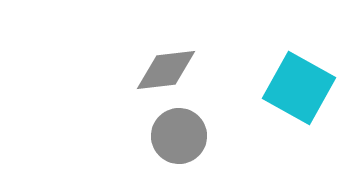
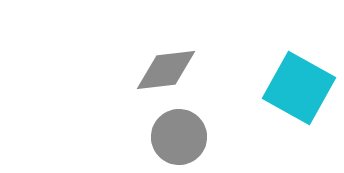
gray circle: moved 1 px down
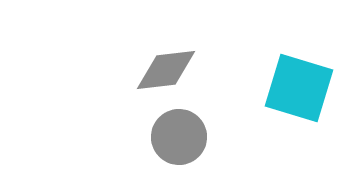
cyan square: rotated 12 degrees counterclockwise
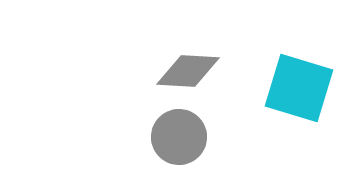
gray diamond: moved 22 px right, 1 px down; rotated 10 degrees clockwise
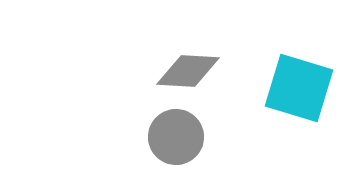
gray circle: moved 3 px left
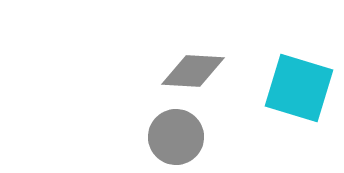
gray diamond: moved 5 px right
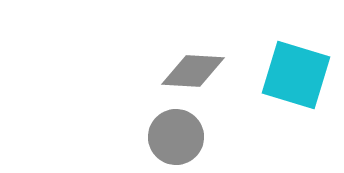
cyan square: moved 3 px left, 13 px up
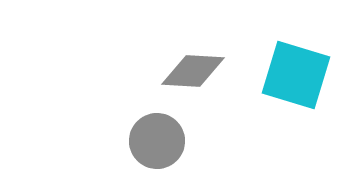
gray circle: moved 19 px left, 4 px down
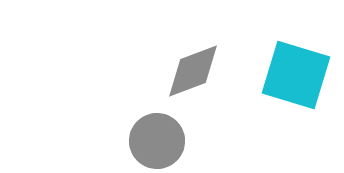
gray diamond: rotated 24 degrees counterclockwise
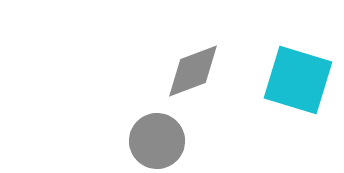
cyan square: moved 2 px right, 5 px down
